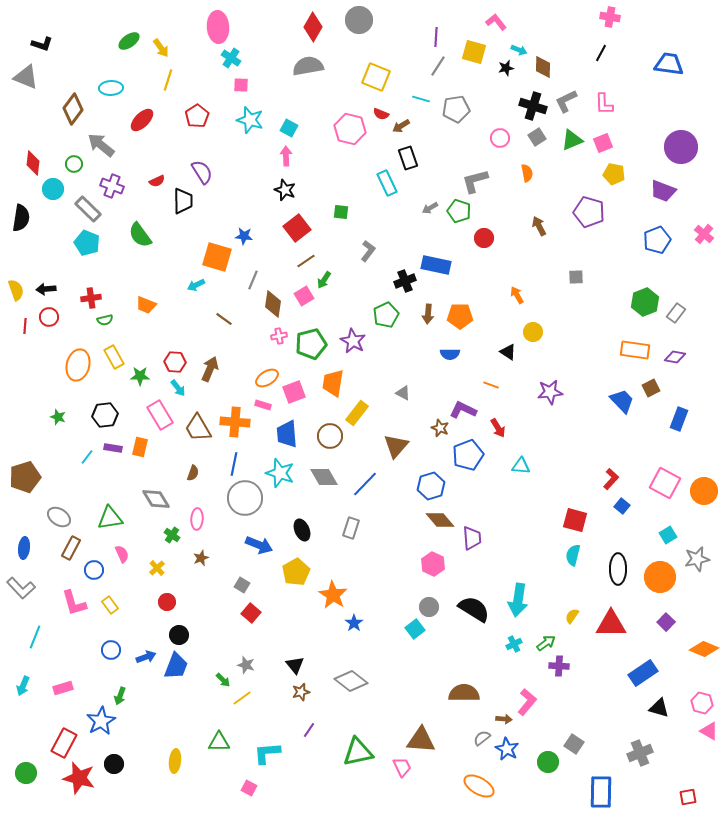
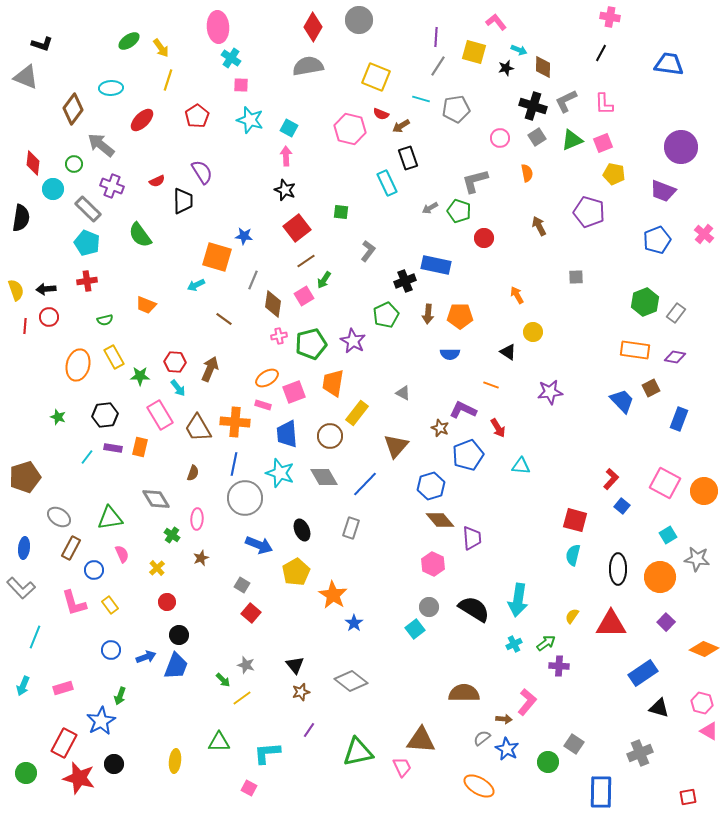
red cross at (91, 298): moved 4 px left, 17 px up
gray star at (697, 559): rotated 20 degrees clockwise
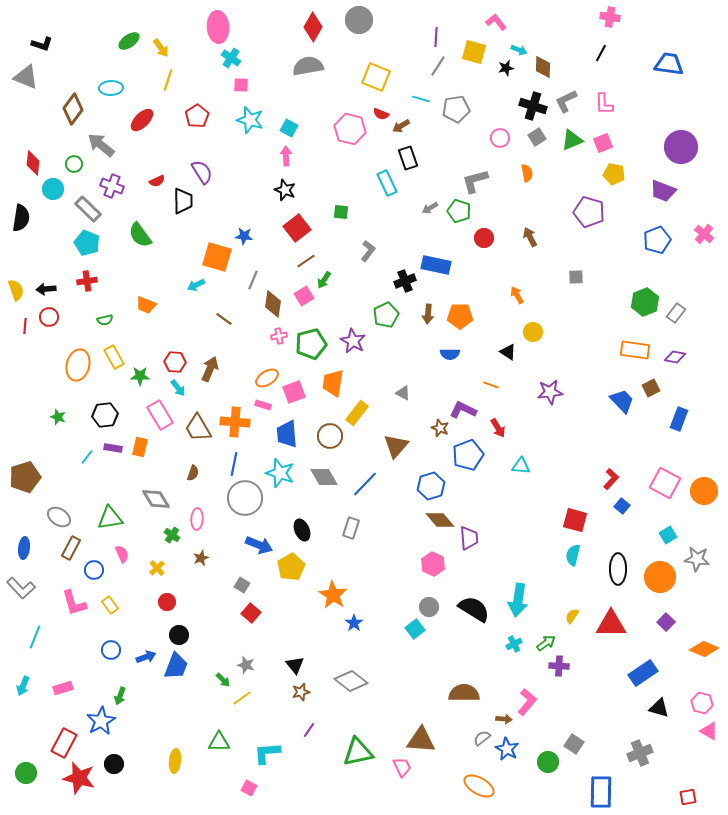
brown arrow at (539, 226): moved 9 px left, 11 px down
purple trapezoid at (472, 538): moved 3 px left
yellow pentagon at (296, 572): moved 5 px left, 5 px up
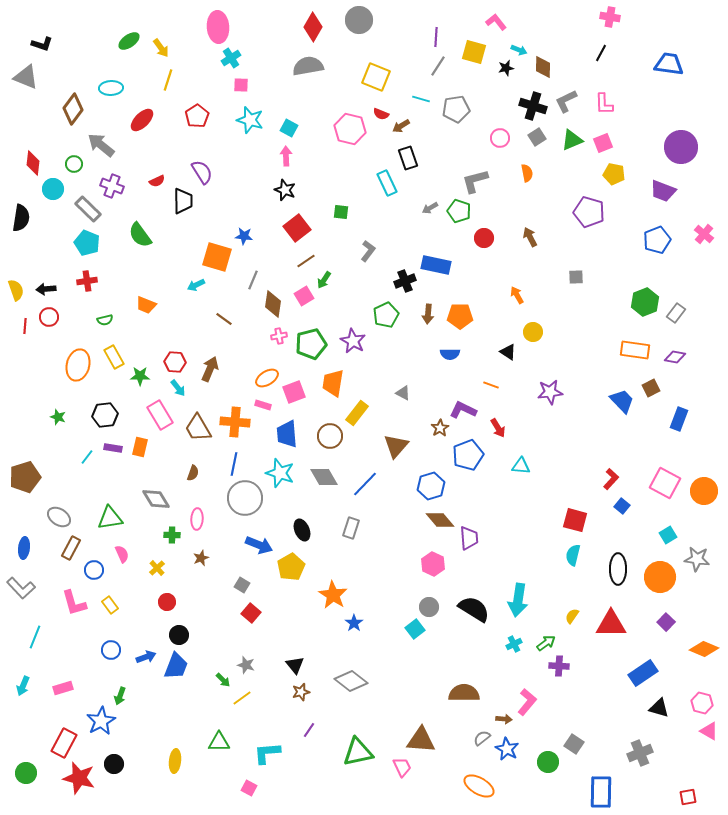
cyan cross at (231, 58): rotated 24 degrees clockwise
brown star at (440, 428): rotated 18 degrees clockwise
green cross at (172, 535): rotated 35 degrees counterclockwise
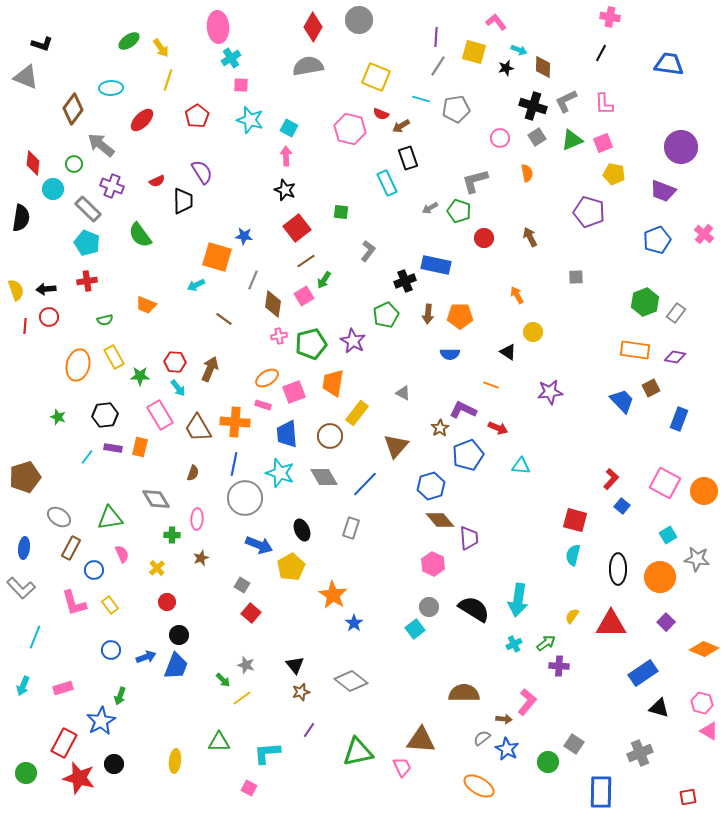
red arrow at (498, 428): rotated 36 degrees counterclockwise
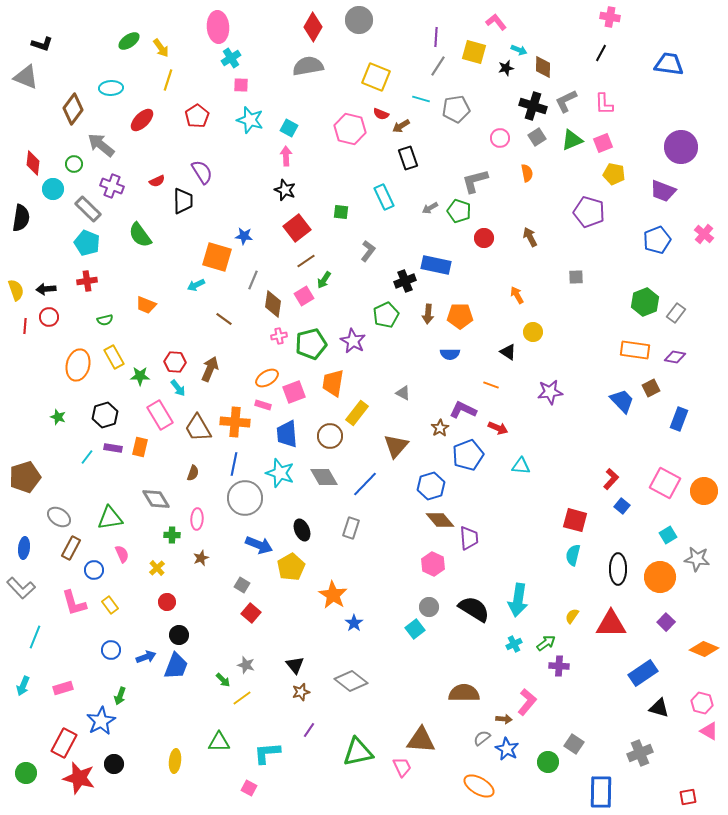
cyan rectangle at (387, 183): moved 3 px left, 14 px down
black hexagon at (105, 415): rotated 10 degrees counterclockwise
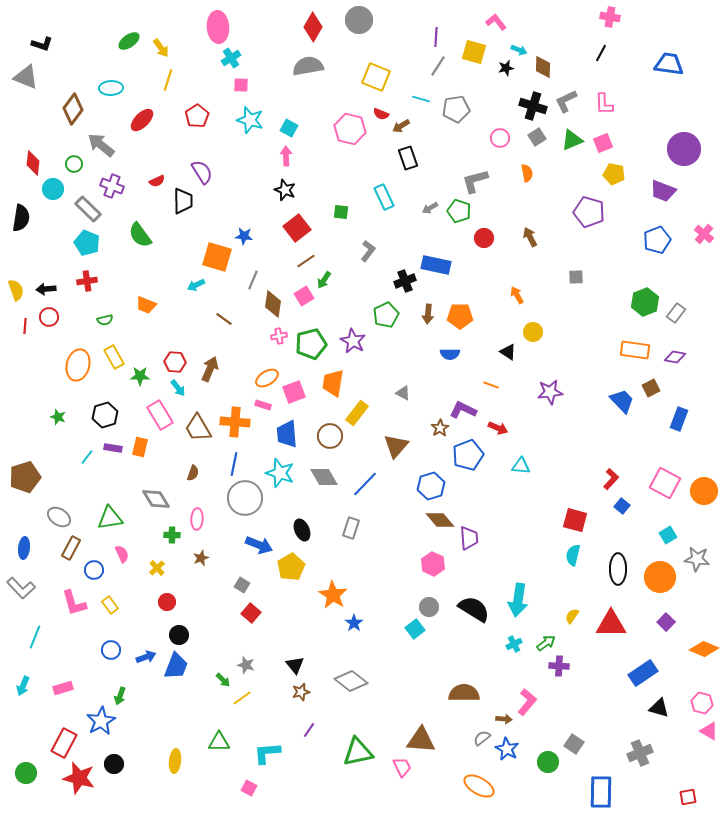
purple circle at (681, 147): moved 3 px right, 2 px down
